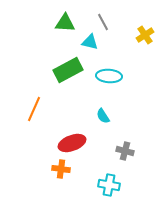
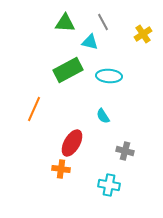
yellow cross: moved 2 px left, 1 px up
red ellipse: rotated 40 degrees counterclockwise
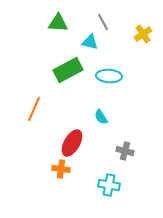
green triangle: moved 7 px left
cyan semicircle: moved 2 px left, 1 px down
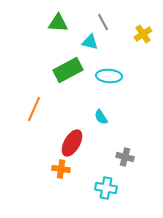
gray cross: moved 6 px down
cyan cross: moved 3 px left, 3 px down
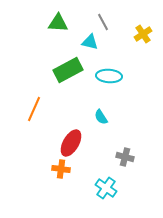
red ellipse: moved 1 px left
cyan cross: rotated 25 degrees clockwise
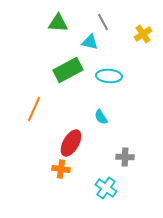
gray cross: rotated 12 degrees counterclockwise
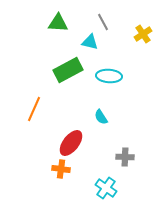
red ellipse: rotated 8 degrees clockwise
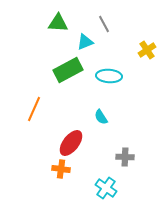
gray line: moved 1 px right, 2 px down
yellow cross: moved 4 px right, 16 px down
cyan triangle: moved 5 px left; rotated 36 degrees counterclockwise
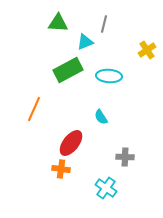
gray line: rotated 42 degrees clockwise
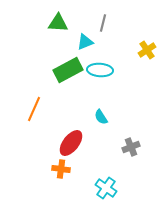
gray line: moved 1 px left, 1 px up
cyan ellipse: moved 9 px left, 6 px up
gray cross: moved 6 px right, 10 px up; rotated 24 degrees counterclockwise
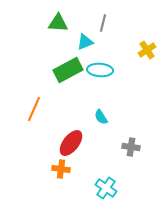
gray cross: rotated 30 degrees clockwise
